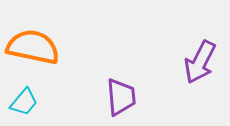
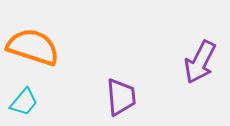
orange semicircle: rotated 6 degrees clockwise
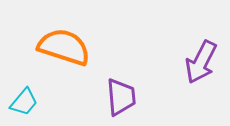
orange semicircle: moved 31 px right
purple arrow: moved 1 px right
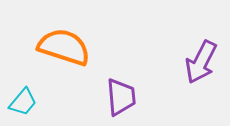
cyan trapezoid: moved 1 px left
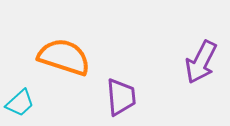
orange semicircle: moved 10 px down
cyan trapezoid: moved 3 px left, 1 px down; rotated 8 degrees clockwise
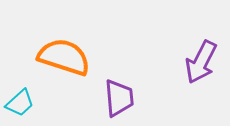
purple trapezoid: moved 2 px left, 1 px down
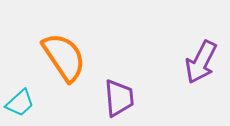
orange semicircle: rotated 38 degrees clockwise
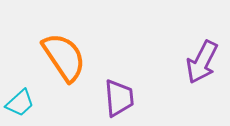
purple arrow: moved 1 px right
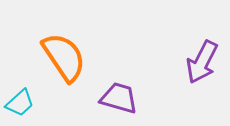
purple trapezoid: rotated 69 degrees counterclockwise
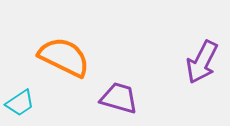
orange semicircle: rotated 30 degrees counterclockwise
cyan trapezoid: rotated 8 degrees clockwise
